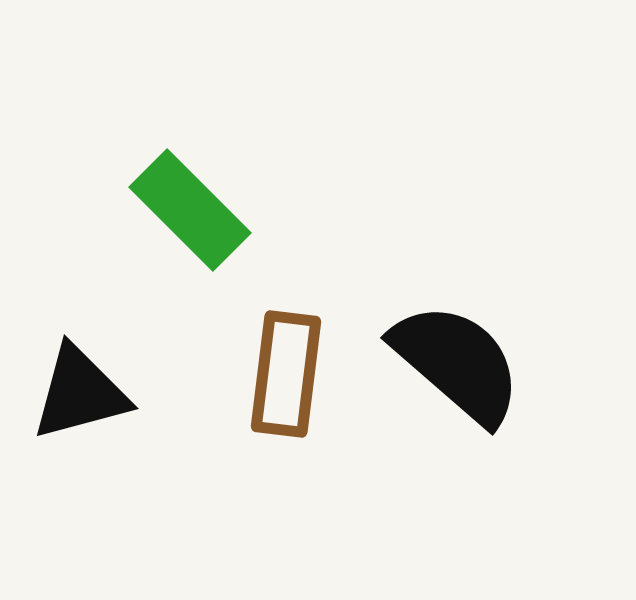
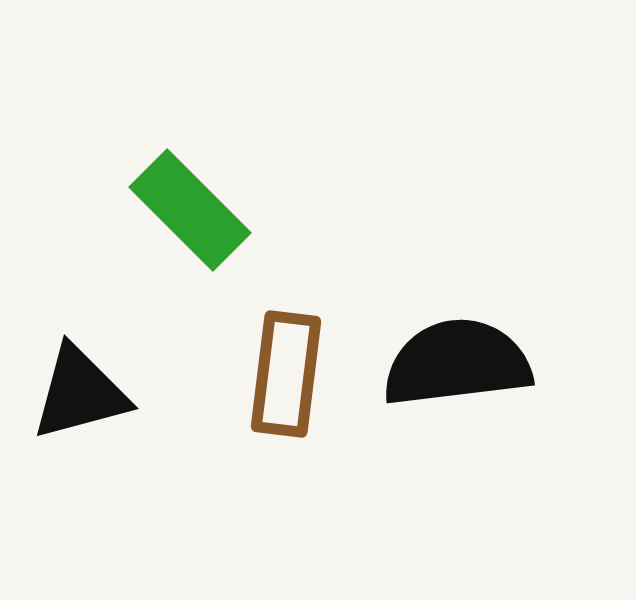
black semicircle: rotated 48 degrees counterclockwise
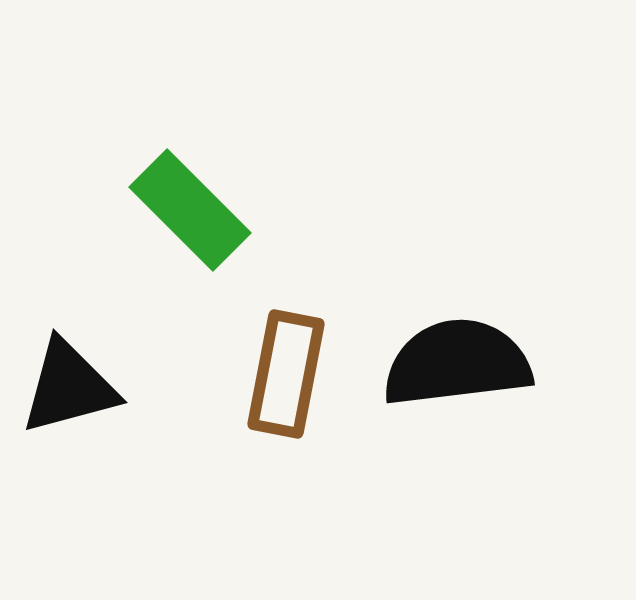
brown rectangle: rotated 4 degrees clockwise
black triangle: moved 11 px left, 6 px up
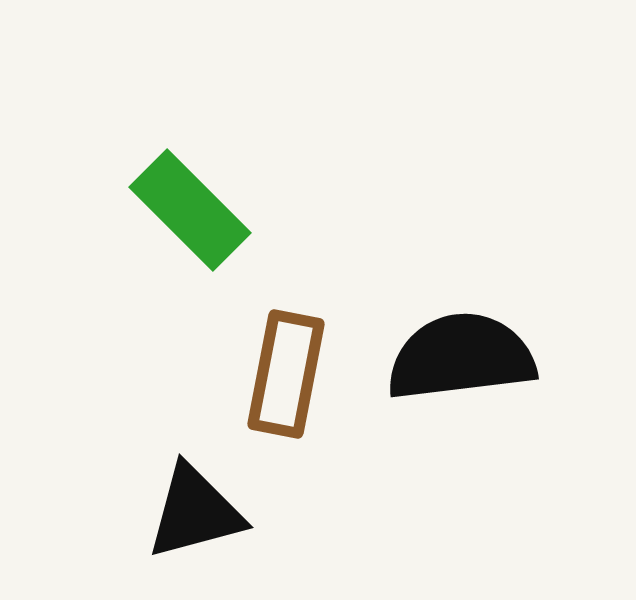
black semicircle: moved 4 px right, 6 px up
black triangle: moved 126 px right, 125 px down
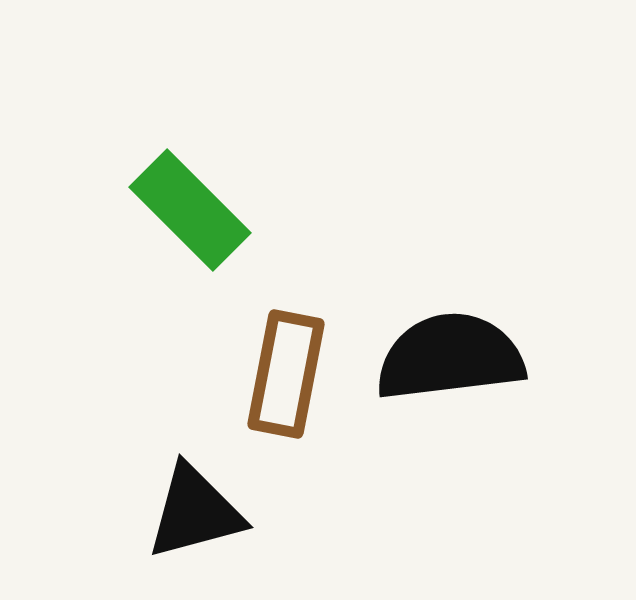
black semicircle: moved 11 px left
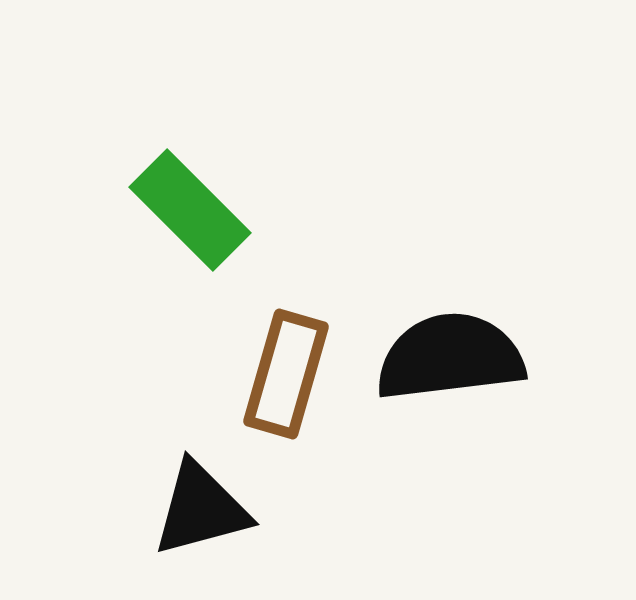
brown rectangle: rotated 5 degrees clockwise
black triangle: moved 6 px right, 3 px up
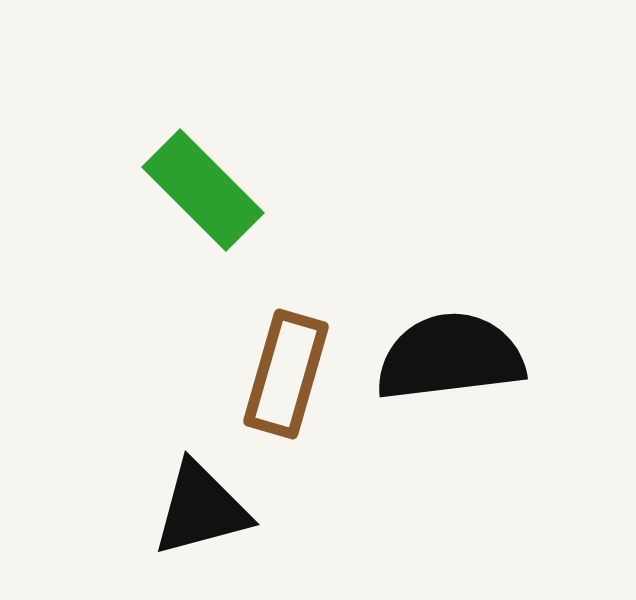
green rectangle: moved 13 px right, 20 px up
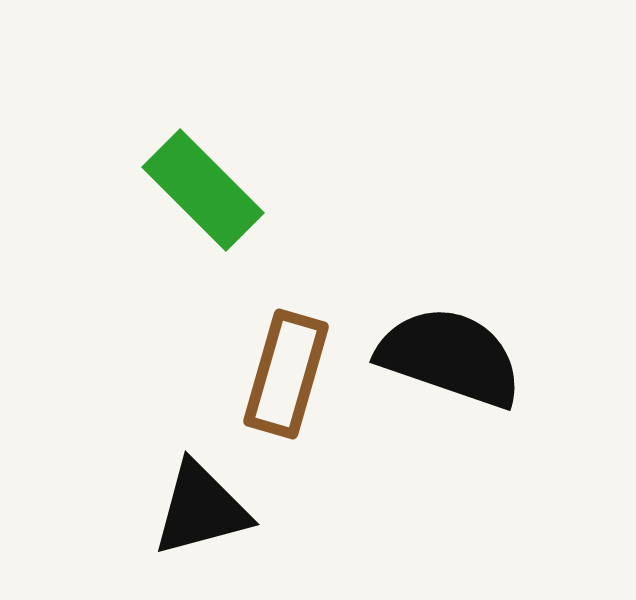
black semicircle: rotated 26 degrees clockwise
